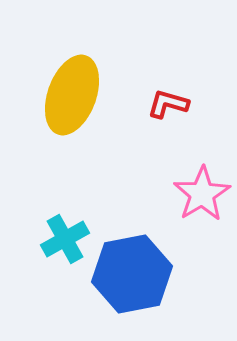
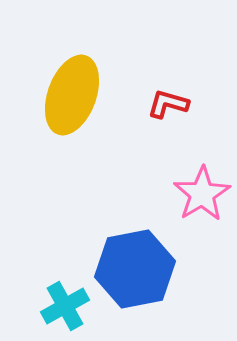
cyan cross: moved 67 px down
blue hexagon: moved 3 px right, 5 px up
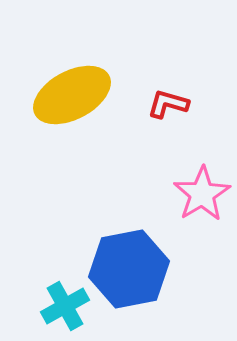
yellow ellipse: rotated 42 degrees clockwise
blue hexagon: moved 6 px left
